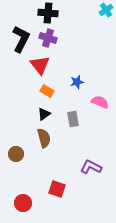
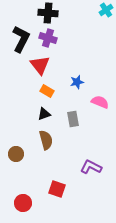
black triangle: rotated 16 degrees clockwise
brown semicircle: moved 2 px right, 2 px down
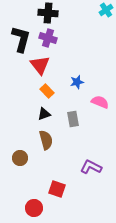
black L-shape: rotated 12 degrees counterclockwise
orange rectangle: rotated 16 degrees clockwise
brown circle: moved 4 px right, 4 px down
red circle: moved 11 px right, 5 px down
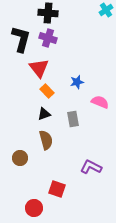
red triangle: moved 1 px left, 3 px down
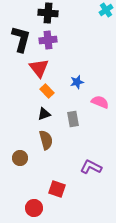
purple cross: moved 2 px down; rotated 24 degrees counterclockwise
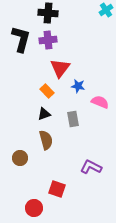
red triangle: moved 21 px right; rotated 15 degrees clockwise
blue star: moved 1 px right, 4 px down; rotated 24 degrees clockwise
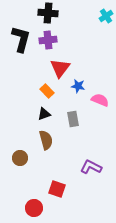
cyan cross: moved 6 px down
pink semicircle: moved 2 px up
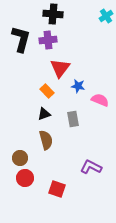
black cross: moved 5 px right, 1 px down
red circle: moved 9 px left, 30 px up
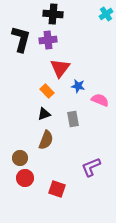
cyan cross: moved 2 px up
brown semicircle: rotated 36 degrees clockwise
purple L-shape: rotated 50 degrees counterclockwise
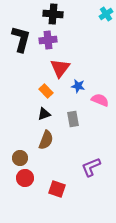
orange rectangle: moved 1 px left
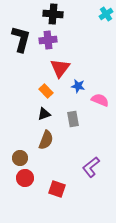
purple L-shape: rotated 15 degrees counterclockwise
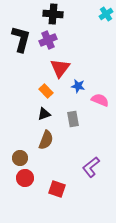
purple cross: rotated 18 degrees counterclockwise
